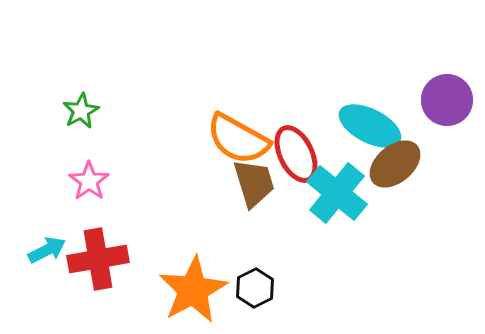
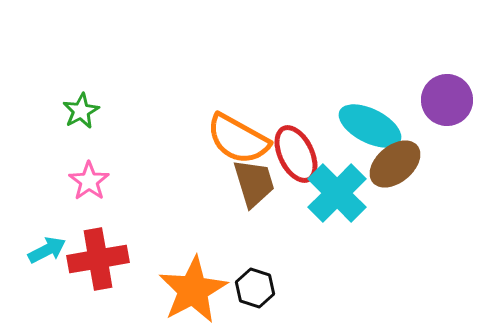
cyan cross: rotated 6 degrees clockwise
black hexagon: rotated 15 degrees counterclockwise
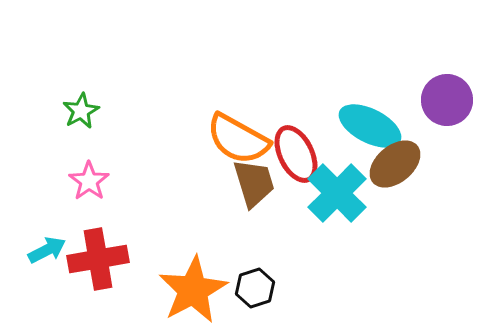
black hexagon: rotated 24 degrees clockwise
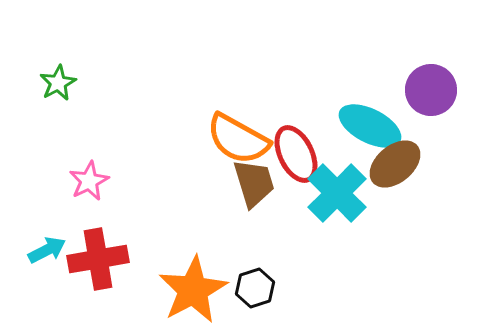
purple circle: moved 16 px left, 10 px up
green star: moved 23 px left, 28 px up
pink star: rotated 9 degrees clockwise
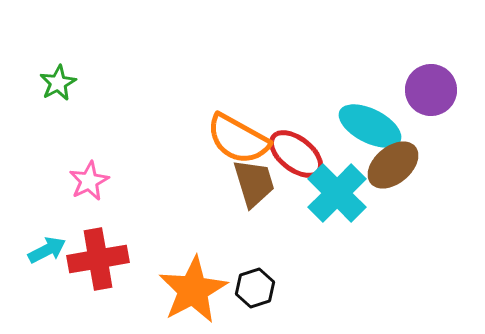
red ellipse: rotated 26 degrees counterclockwise
brown ellipse: moved 2 px left, 1 px down
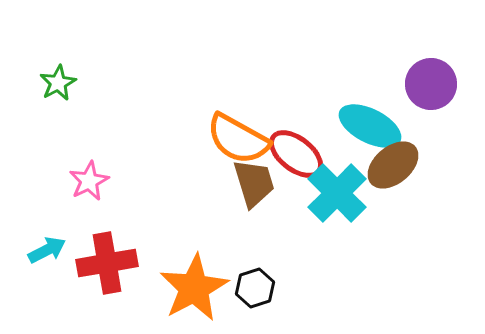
purple circle: moved 6 px up
red cross: moved 9 px right, 4 px down
orange star: moved 1 px right, 2 px up
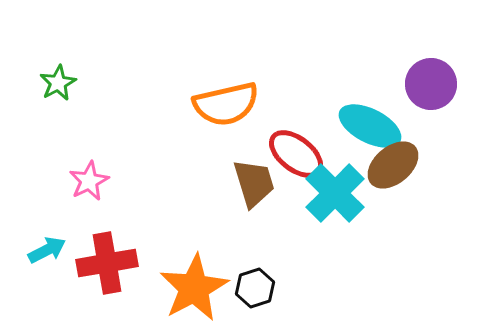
orange semicircle: moved 12 px left, 35 px up; rotated 42 degrees counterclockwise
cyan cross: moved 2 px left
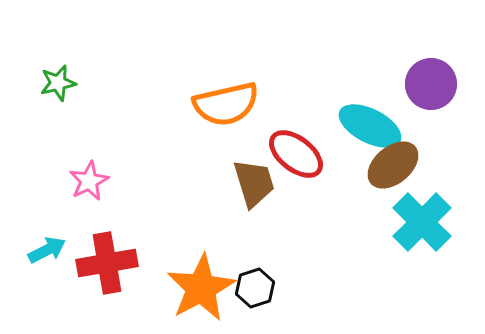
green star: rotated 15 degrees clockwise
cyan cross: moved 87 px right, 29 px down
orange star: moved 7 px right
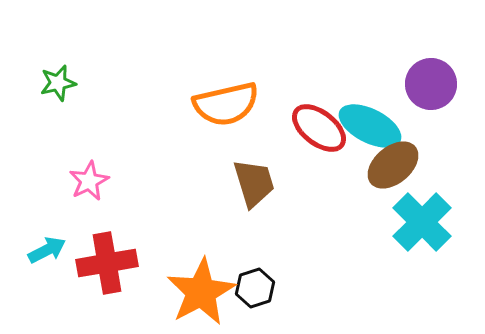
red ellipse: moved 23 px right, 26 px up
orange star: moved 4 px down
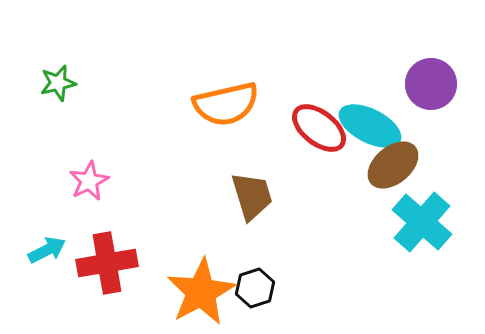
brown trapezoid: moved 2 px left, 13 px down
cyan cross: rotated 4 degrees counterclockwise
